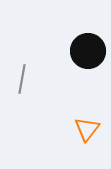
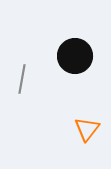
black circle: moved 13 px left, 5 px down
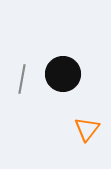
black circle: moved 12 px left, 18 px down
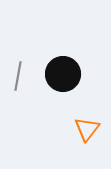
gray line: moved 4 px left, 3 px up
